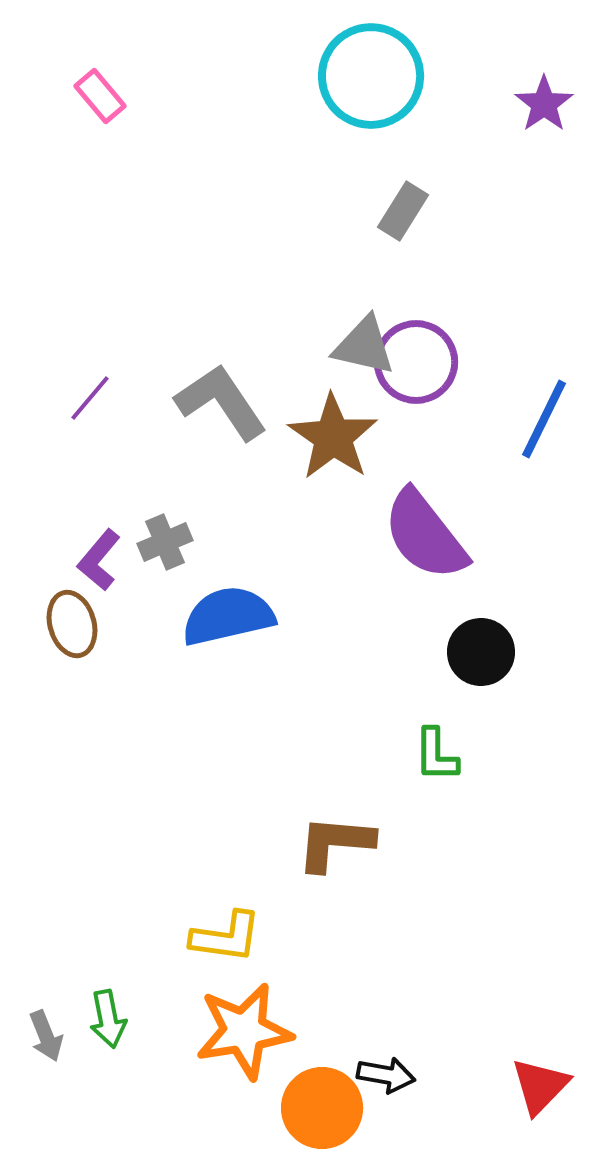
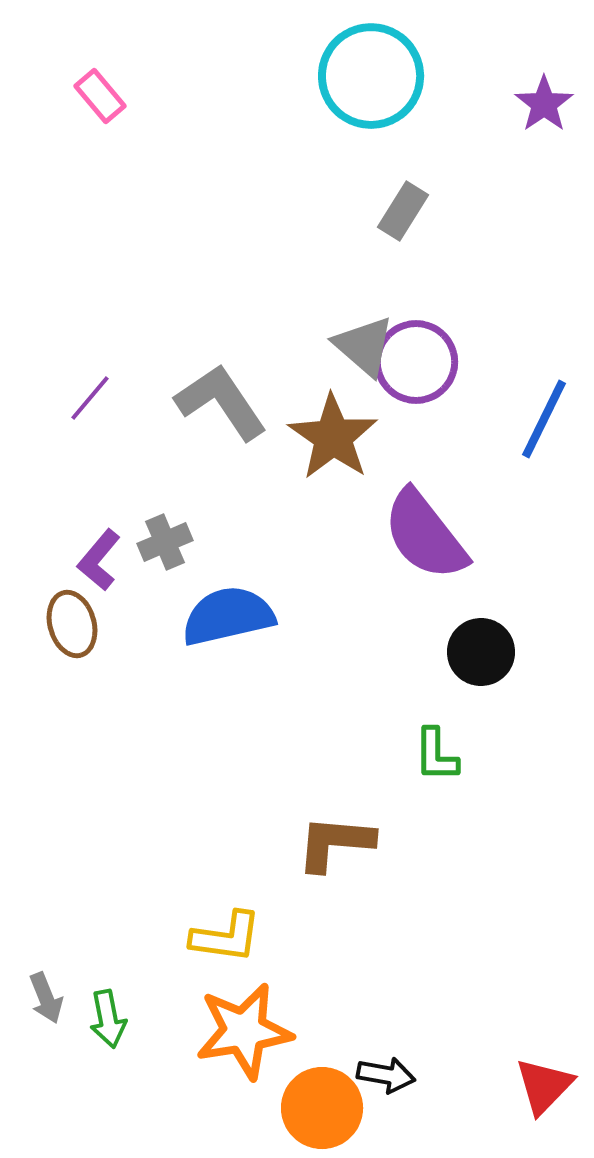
gray triangle: rotated 28 degrees clockwise
gray arrow: moved 38 px up
red triangle: moved 4 px right
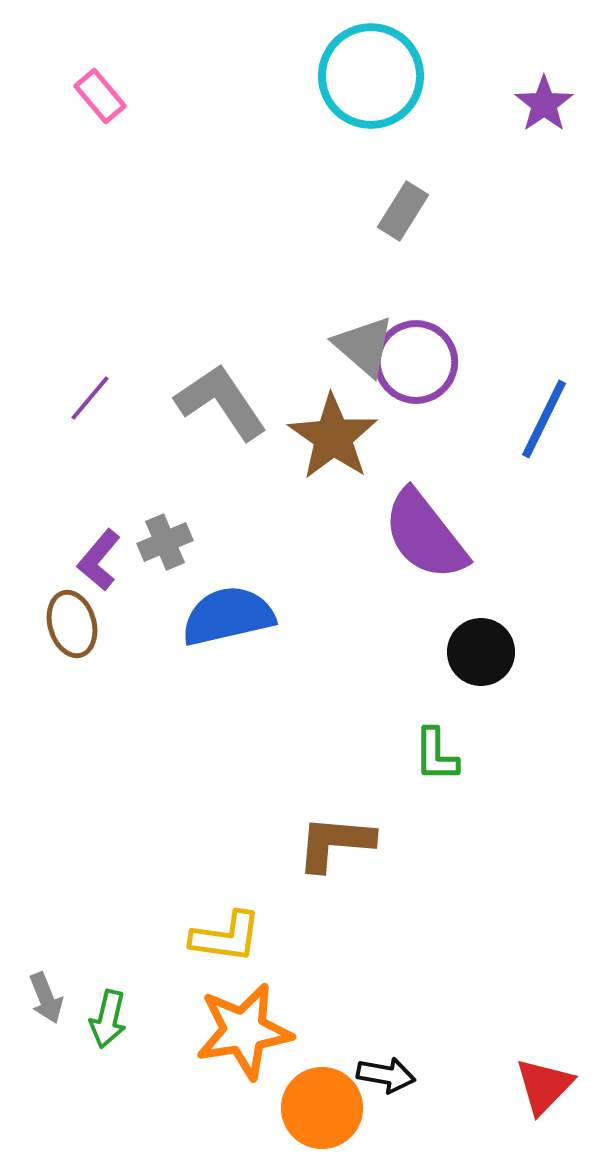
green arrow: rotated 24 degrees clockwise
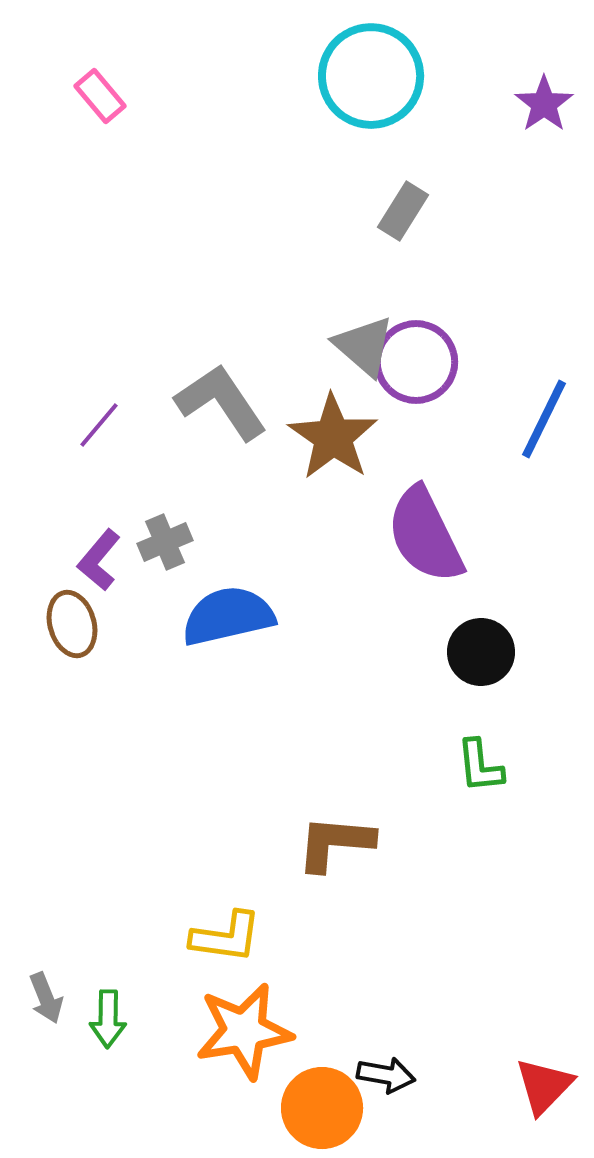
purple line: moved 9 px right, 27 px down
purple semicircle: rotated 12 degrees clockwise
green L-shape: moved 44 px right, 11 px down; rotated 6 degrees counterclockwise
green arrow: rotated 12 degrees counterclockwise
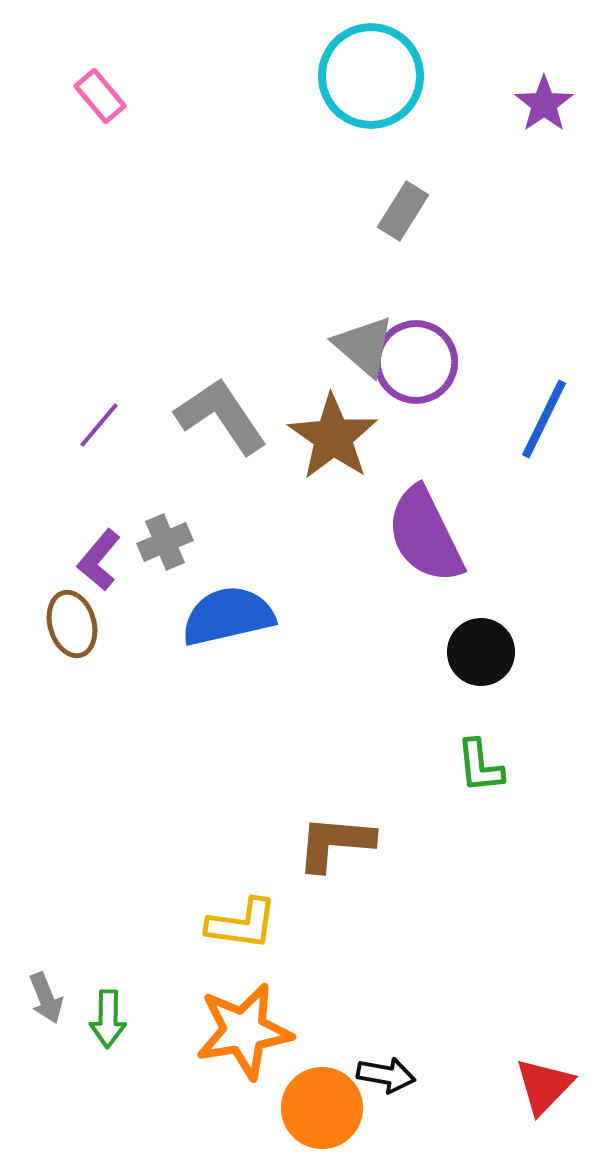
gray L-shape: moved 14 px down
yellow L-shape: moved 16 px right, 13 px up
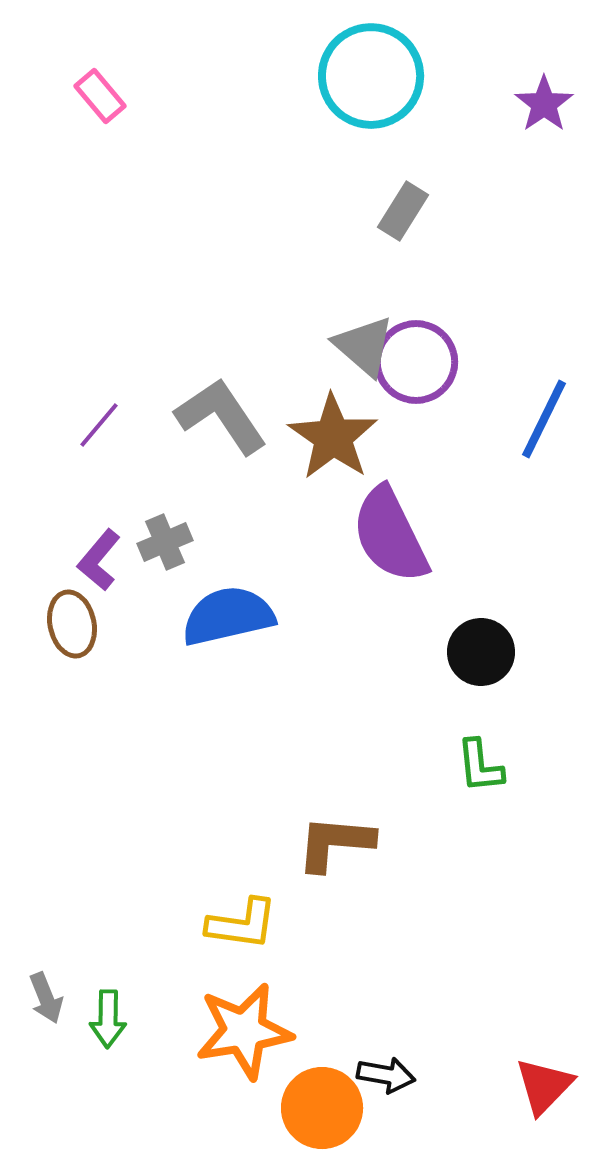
purple semicircle: moved 35 px left
brown ellipse: rotated 4 degrees clockwise
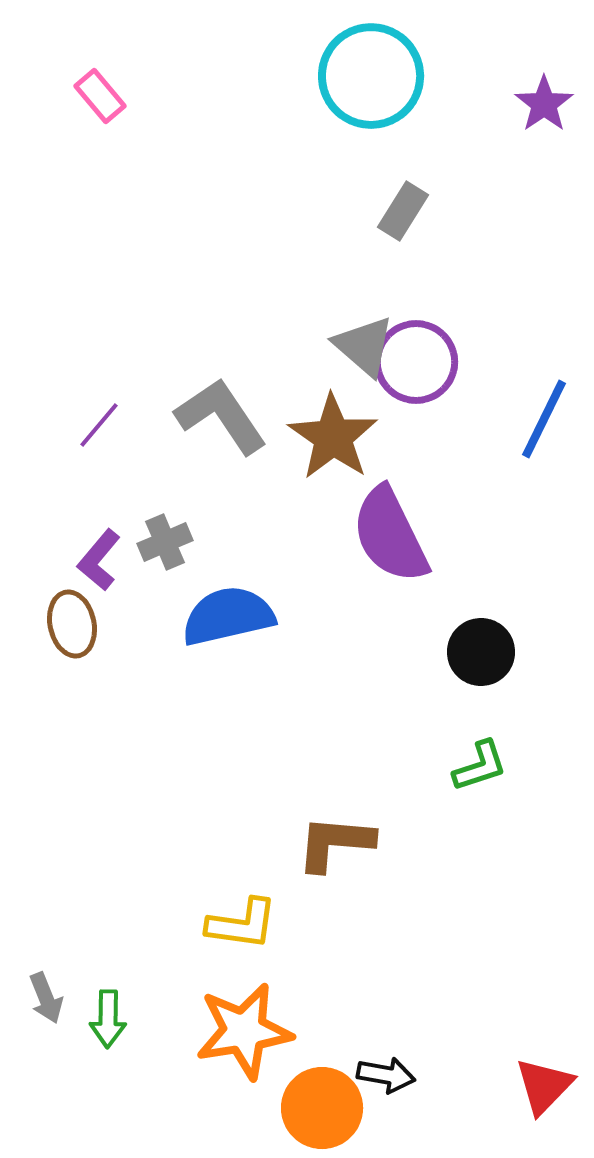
green L-shape: rotated 102 degrees counterclockwise
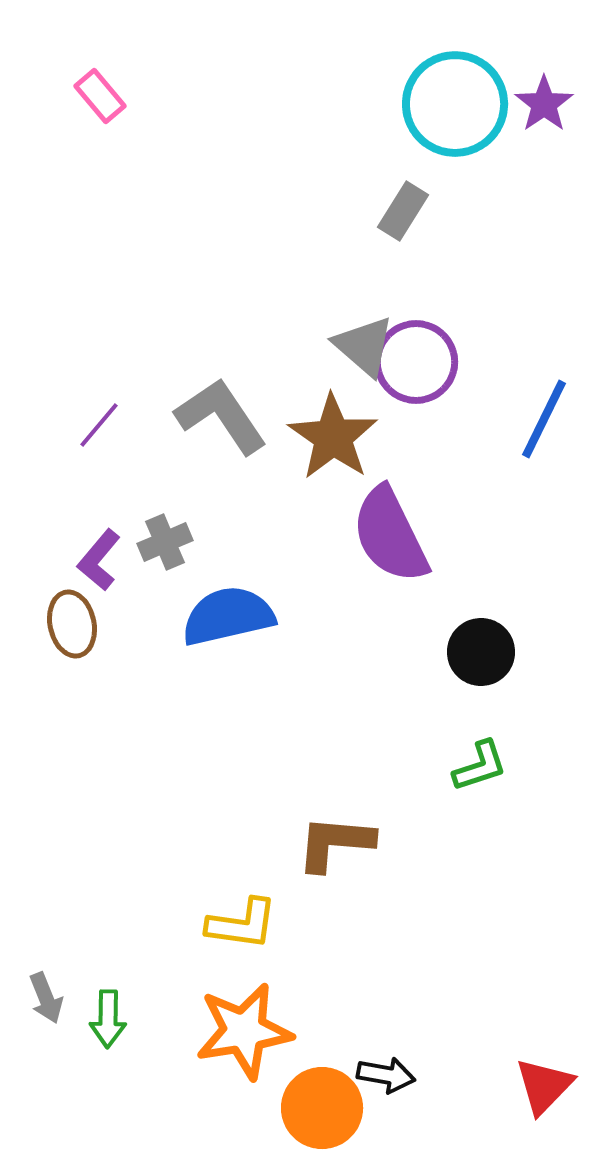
cyan circle: moved 84 px right, 28 px down
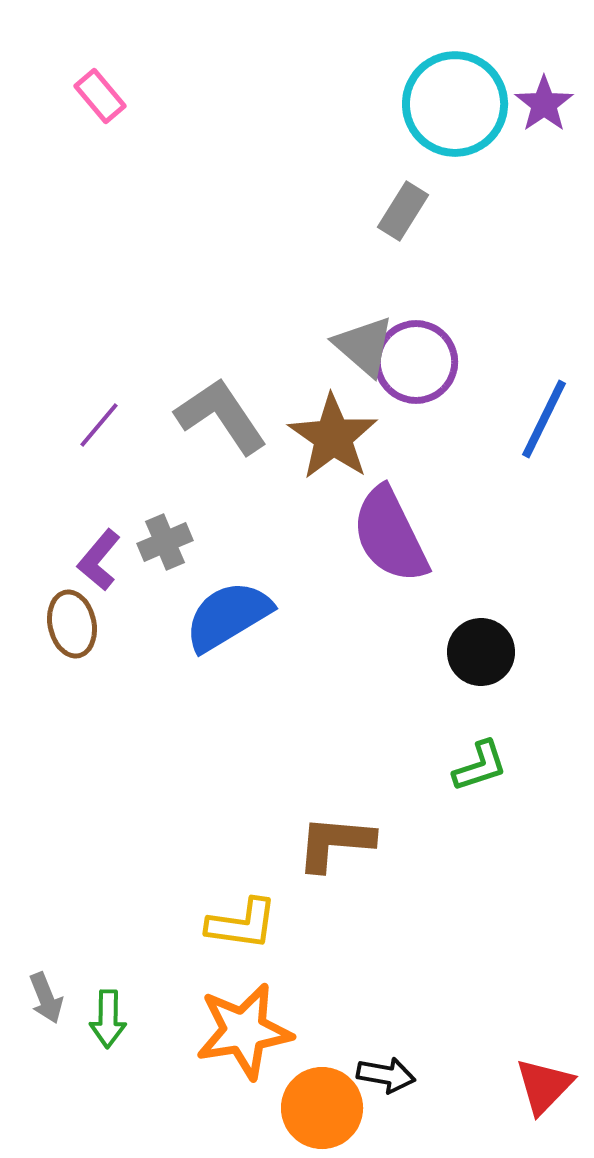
blue semicircle: rotated 18 degrees counterclockwise
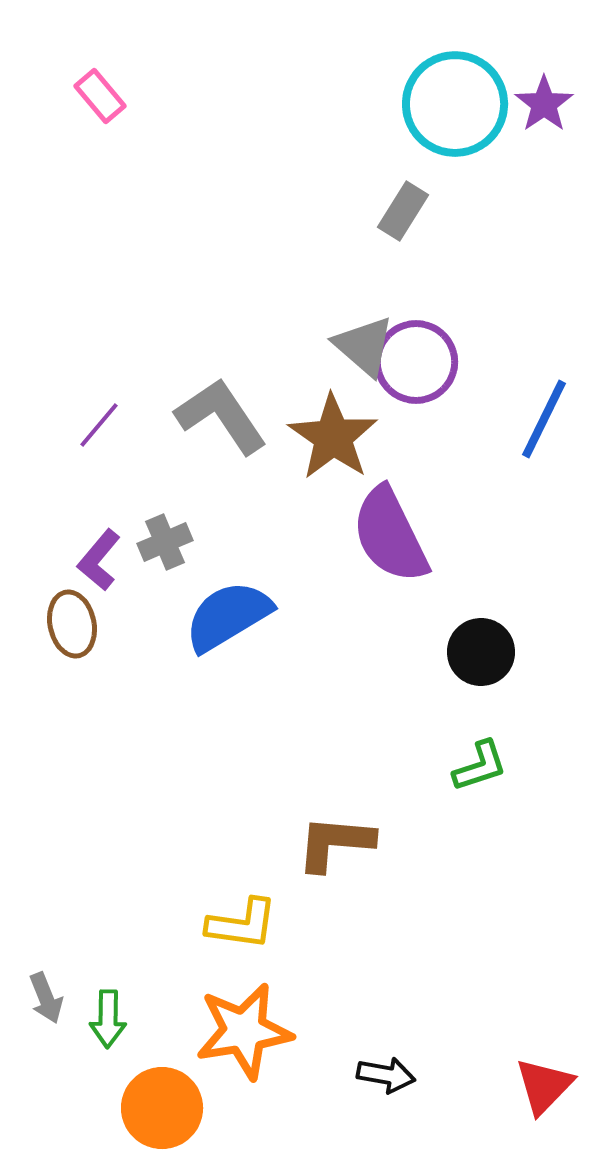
orange circle: moved 160 px left
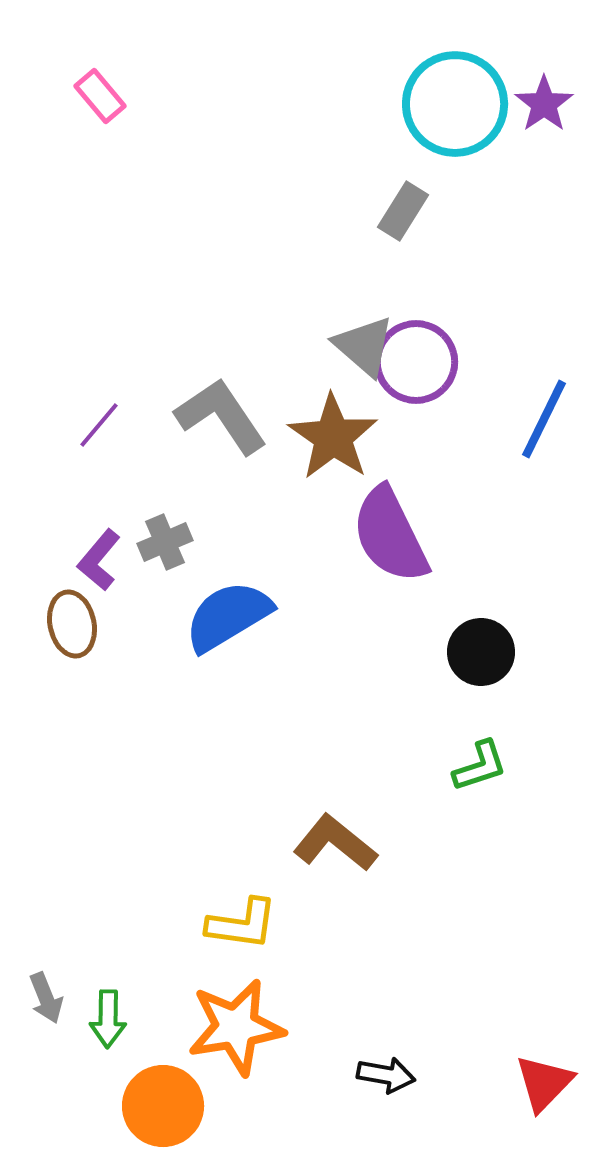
brown L-shape: rotated 34 degrees clockwise
orange star: moved 8 px left, 4 px up
red triangle: moved 3 px up
orange circle: moved 1 px right, 2 px up
